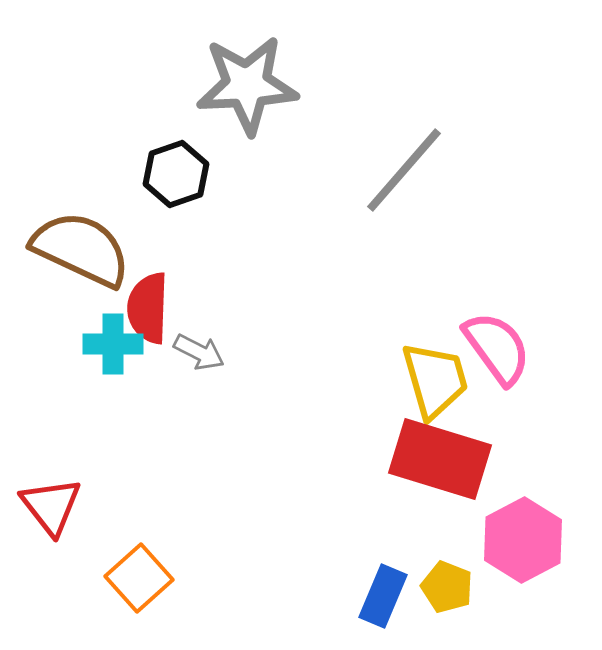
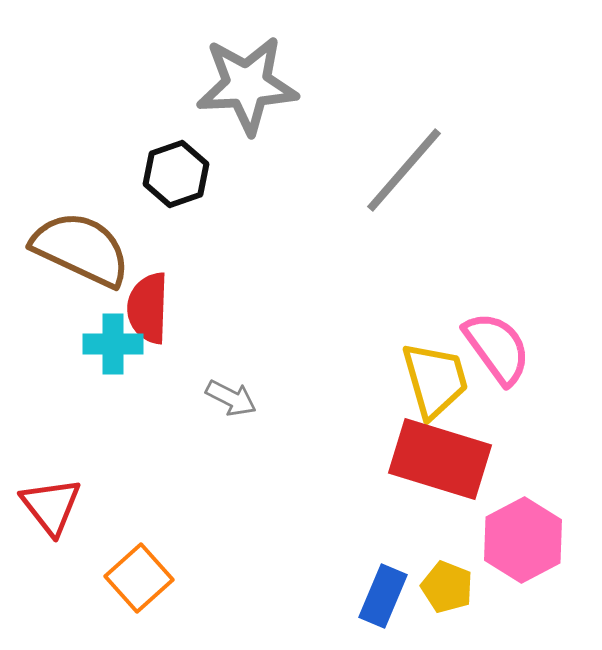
gray arrow: moved 32 px right, 46 px down
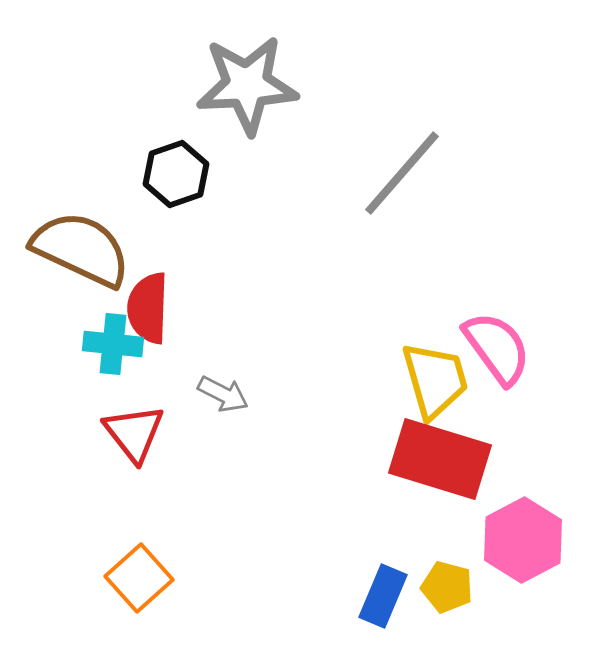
gray line: moved 2 px left, 3 px down
cyan cross: rotated 6 degrees clockwise
gray arrow: moved 8 px left, 4 px up
red triangle: moved 83 px right, 73 px up
yellow pentagon: rotated 6 degrees counterclockwise
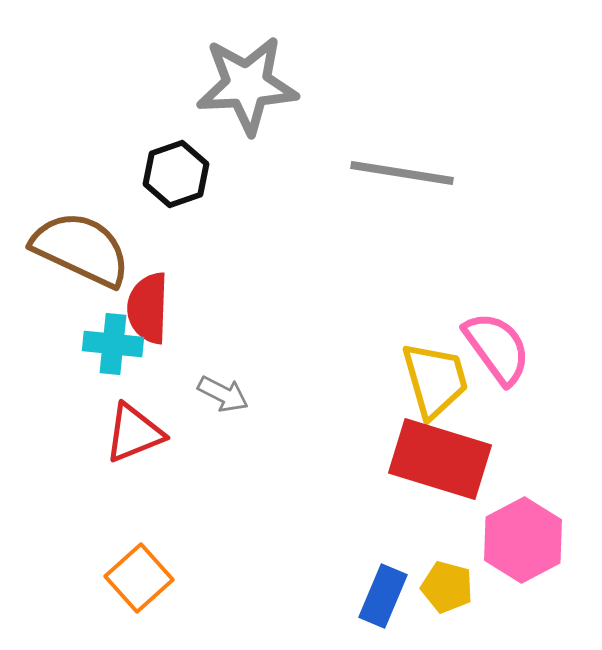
gray line: rotated 58 degrees clockwise
red triangle: rotated 46 degrees clockwise
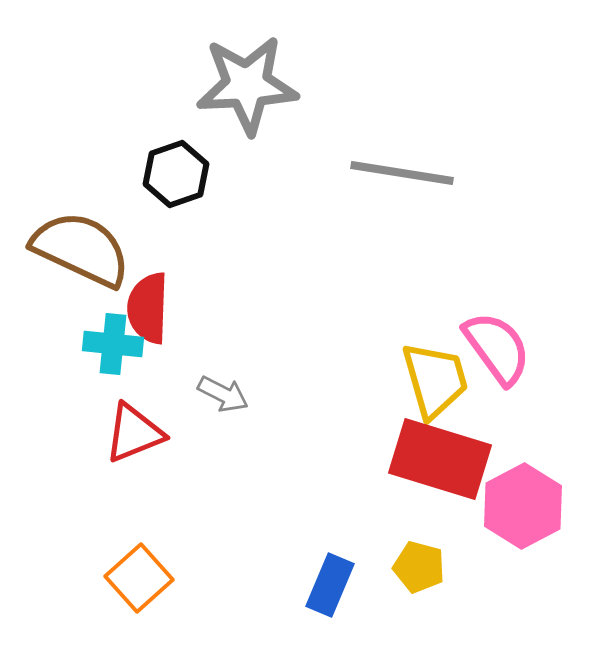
pink hexagon: moved 34 px up
yellow pentagon: moved 28 px left, 20 px up
blue rectangle: moved 53 px left, 11 px up
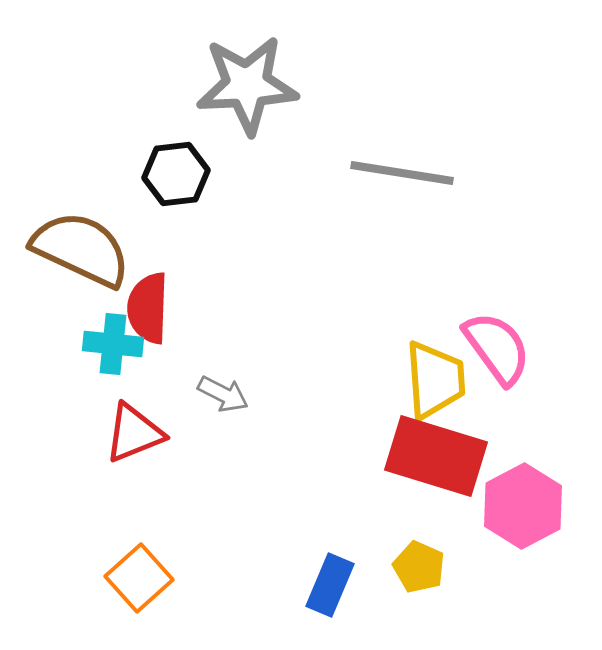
black hexagon: rotated 12 degrees clockwise
yellow trapezoid: rotated 12 degrees clockwise
red rectangle: moved 4 px left, 3 px up
yellow pentagon: rotated 9 degrees clockwise
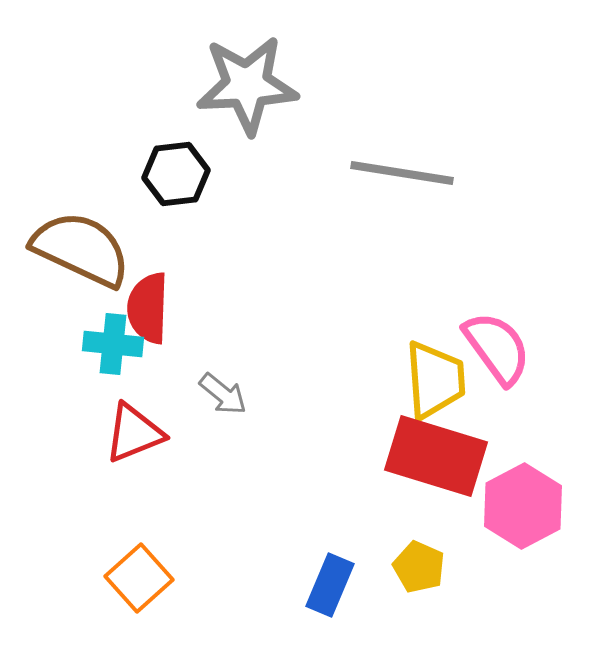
gray arrow: rotated 12 degrees clockwise
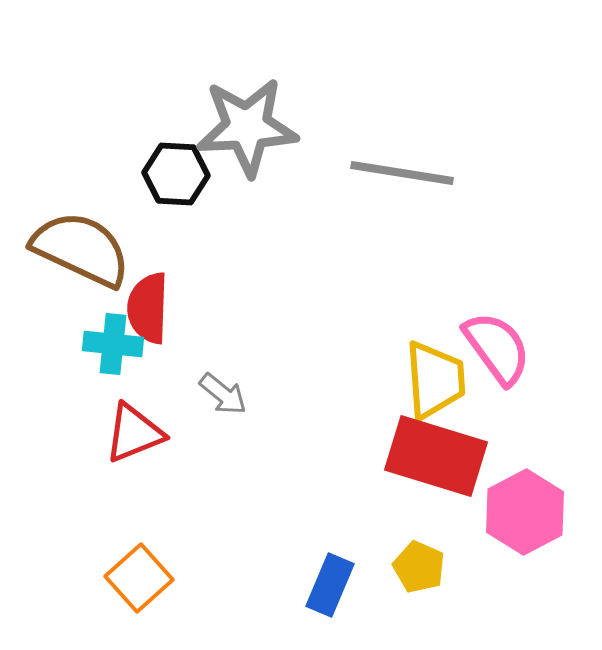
gray star: moved 42 px down
black hexagon: rotated 10 degrees clockwise
pink hexagon: moved 2 px right, 6 px down
